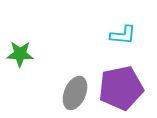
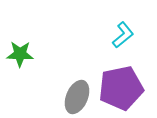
cyan L-shape: rotated 44 degrees counterclockwise
gray ellipse: moved 2 px right, 4 px down
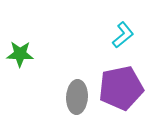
gray ellipse: rotated 20 degrees counterclockwise
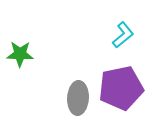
gray ellipse: moved 1 px right, 1 px down
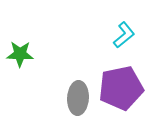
cyan L-shape: moved 1 px right
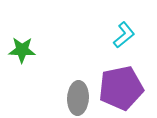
green star: moved 2 px right, 4 px up
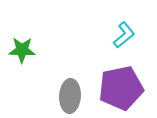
gray ellipse: moved 8 px left, 2 px up
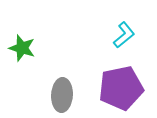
green star: moved 2 px up; rotated 16 degrees clockwise
gray ellipse: moved 8 px left, 1 px up
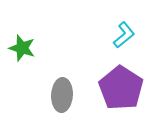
purple pentagon: rotated 27 degrees counterclockwise
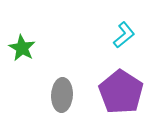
green star: rotated 12 degrees clockwise
purple pentagon: moved 4 px down
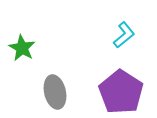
gray ellipse: moved 7 px left, 3 px up; rotated 16 degrees counterclockwise
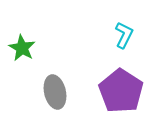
cyan L-shape: rotated 24 degrees counterclockwise
purple pentagon: moved 1 px up
